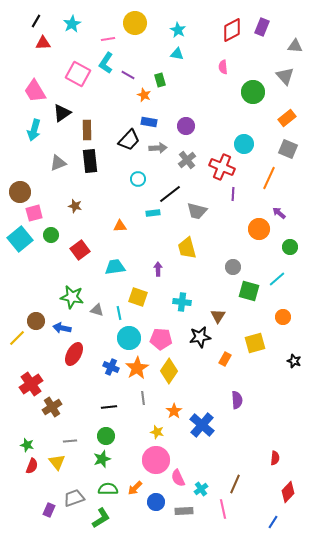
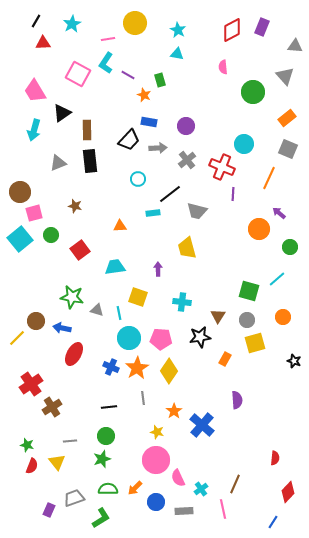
gray circle at (233, 267): moved 14 px right, 53 px down
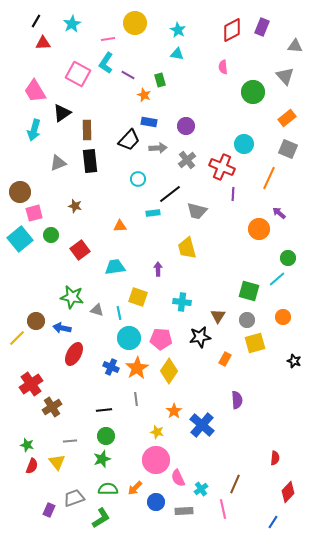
green circle at (290, 247): moved 2 px left, 11 px down
gray line at (143, 398): moved 7 px left, 1 px down
black line at (109, 407): moved 5 px left, 3 px down
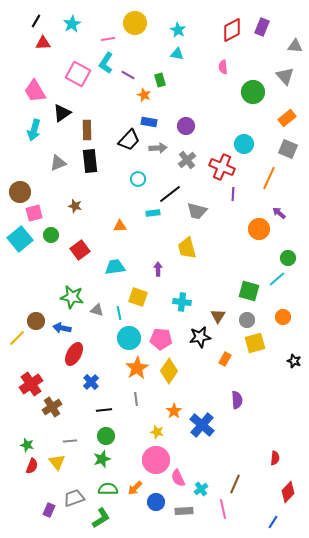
blue cross at (111, 367): moved 20 px left, 15 px down; rotated 21 degrees clockwise
